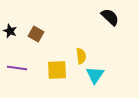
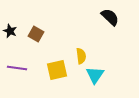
yellow square: rotated 10 degrees counterclockwise
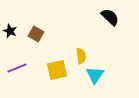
purple line: rotated 30 degrees counterclockwise
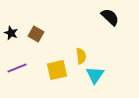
black star: moved 1 px right, 2 px down
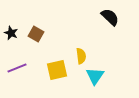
cyan triangle: moved 1 px down
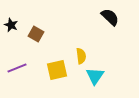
black star: moved 8 px up
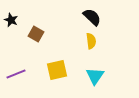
black semicircle: moved 18 px left
black star: moved 5 px up
yellow semicircle: moved 10 px right, 15 px up
purple line: moved 1 px left, 6 px down
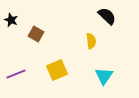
black semicircle: moved 15 px right, 1 px up
yellow square: rotated 10 degrees counterclockwise
cyan triangle: moved 9 px right
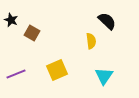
black semicircle: moved 5 px down
brown square: moved 4 px left, 1 px up
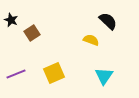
black semicircle: moved 1 px right
brown square: rotated 28 degrees clockwise
yellow semicircle: moved 1 px up; rotated 63 degrees counterclockwise
yellow square: moved 3 px left, 3 px down
